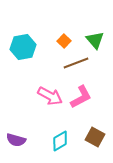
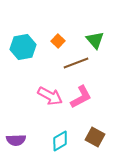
orange square: moved 6 px left
purple semicircle: rotated 18 degrees counterclockwise
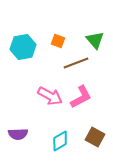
orange square: rotated 24 degrees counterclockwise
purple semicircle: moved 2 px right, 6 px up
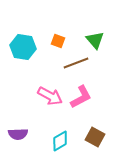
cyan hexagon: rotated 20 degrees clockwise
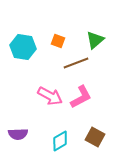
green triangle: rotated 30 degrees clockwise
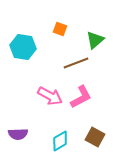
orange square: moved 2 px right, 12 px up
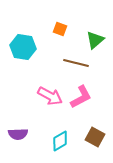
brown line: rotated 35 degrees clockwise
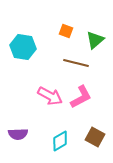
orange square: moved 6 px right, 2 px down
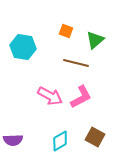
purple semicircle: moved 5 px left, 6 px down
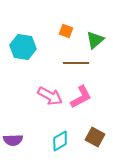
brown line: rotated 15 degrees counterclockwise
